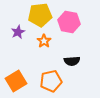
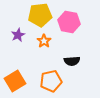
purple star: moved 3 px down
orange square: moved 1 px left
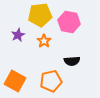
orange square: rotated 30 degrees counterclockwise
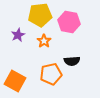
orange pentagon: moved 7 px up
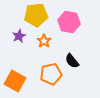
yellow pentagon: moved 4 px left
purple star: moved 1 px right, 1 px down
black semicircle: rotated 56 degrees clockwise
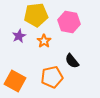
orange pentagon: moved 1 px right, 3 px down
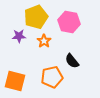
yellow pentagon: moved 2 px down; rotated 15 degrees counterclockwise
purple star: rotated 24 degrees clockwise
orange square: rotated 15 degrees counterclockwise
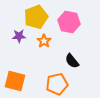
orange pentagon: moved 5 px right, 7 px down
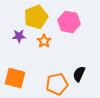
black semicircle: moved 7 px right, 13 px down; rotated 63 degrees clockwise
orange square: moved 3 px up
